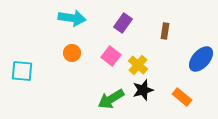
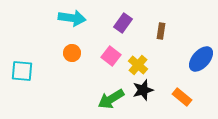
brown rectangle: moved 4 px left
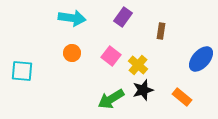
purple rectangle: moved 6 px up
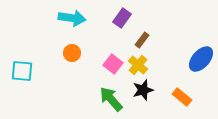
purple rectangle: moved 1 px left, 1 px down
brown rectangle: moved 19 px left, 9 px down; rotated 28 degrees clockwise
pink square: moved 2 px right, 8 px down
green arrow: rotated 80 degrees clockwise
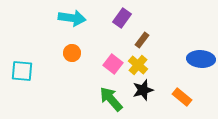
blue ellipse: rotated 52 degrees clockwise
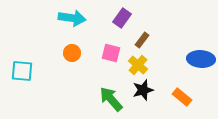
pink square: moved 2 px left, 11 px up; rotated 24 degrees counterclockwise
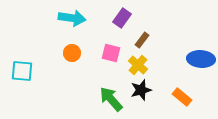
black star: moved 2 px left
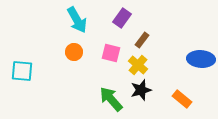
cyan arrow: moved 5 px right, 2 px down; rotated 52 degrees clockwise
orange circle: moved 2 px right, 1 px up
orange rectangle: moved 2 px down
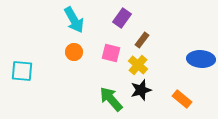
cyan arrow: moved 3 px left
